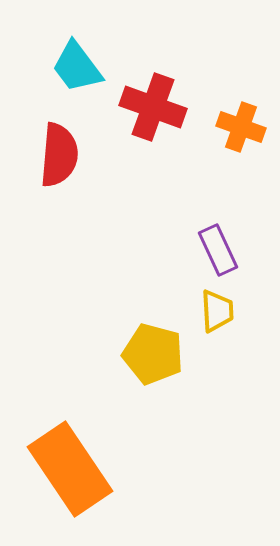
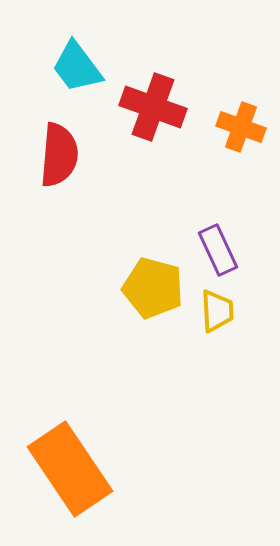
yellow pentagon: moved 66 px up
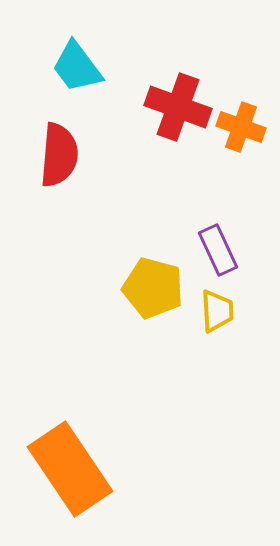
red cross: moved 25 px right
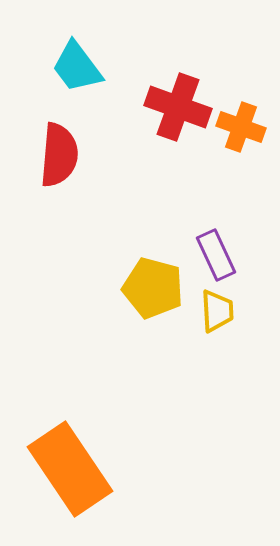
purple rectangle: moved 2 px left, 5 px down
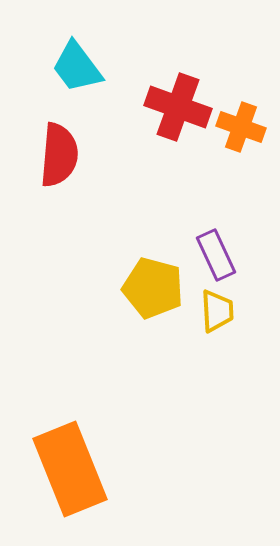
orange rectangle: rotated 12 degrees clockwise
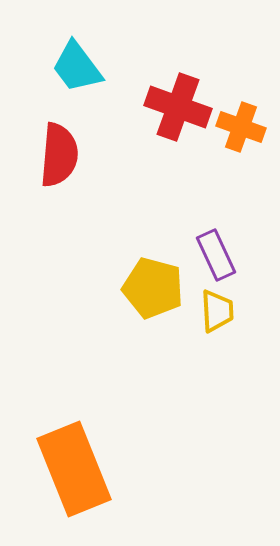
orange rectangle: moved 4 px right
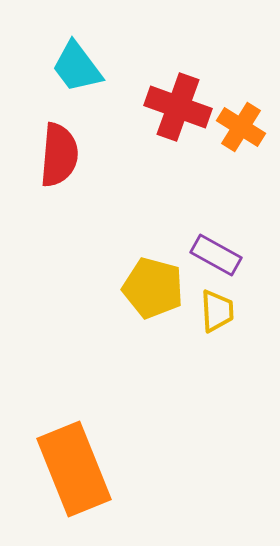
orange cross: rotated 12 degrees clockwise
purple rectangle: rotated 36 degrees counterclockwise
